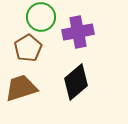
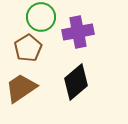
brown trapezoid: rotated 16 degrees counterclockwise
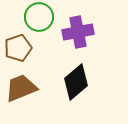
green circle: moved 2 px left
brown pentagon: moved 10 px left; rotated 12 degrees clockwise
brown trapezoid: rotated 12 degrees clockwise
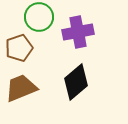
brown pentagon: moved 1 px right
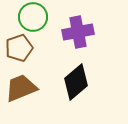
green circle: moved 6 px left
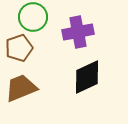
black diamond: moved 11 px right, 5 px up; rotated 15 degrees clockwise
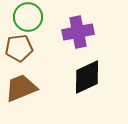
green circle: moved 5 px left
brown pentagon: rotated 12 degrees clockwise
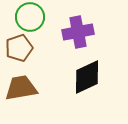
green circle: moved 2 px right
brown pentagon: rotated 12 degrees counterclockwise
brown trapezoid: rotated 12 degrees clockwise
